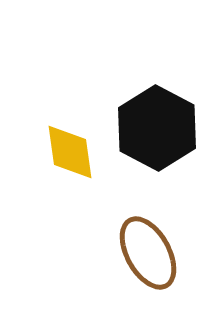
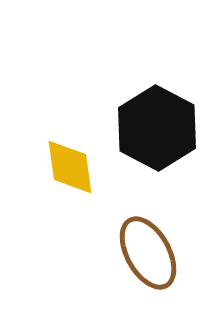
yellow diamond: moved 15 px down
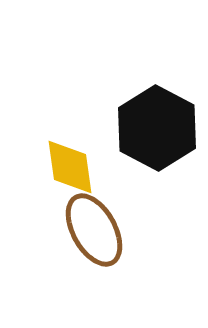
brown ellipse: moved 54 px left, 23 px up
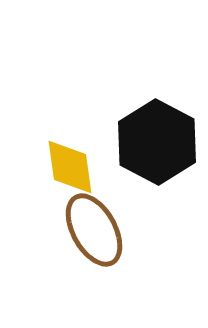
black hexagon: moved 14 px down
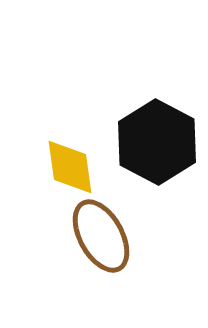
brown ellipse: moved 7 px right, 6 px down
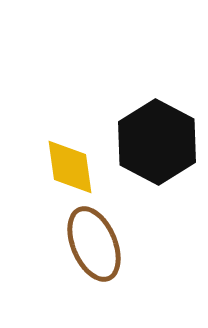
brown ellipse: moved 7 px left, 8 px down; rotated 6 degrees clockwise
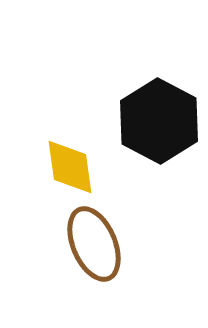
black hexagon: moved 2 px right, 21 px up
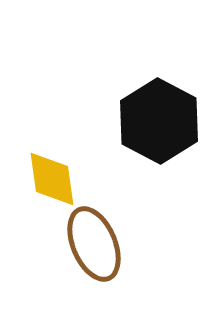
yellow diamond: moved 18 px left, 12 px down
